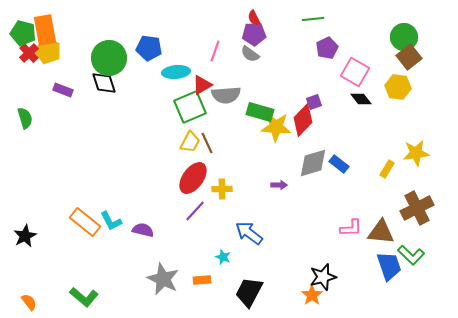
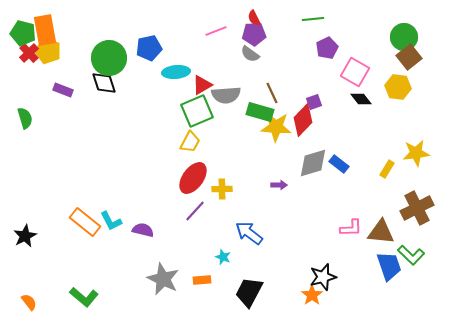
blue pentagon at (149, 48): rotated 20 degrees counterclockwise
pink line at (215, 51): moved 1 px right, 20 px up; rotated 50 degrees clockwise
green square at (190, 107): moved 7 px right, 4 px down
brown line at (207, 143): moved 65 px right, 50 px up
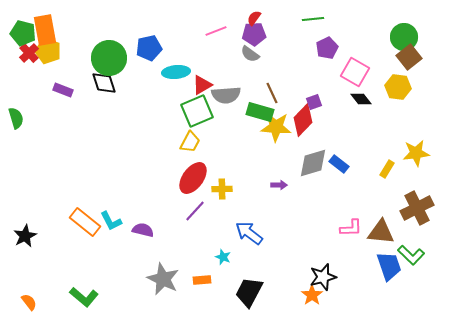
red semicircle at (254, 18): rotated 63 degrees clockwise
green semicircle at (25, 118): moved 9 px left
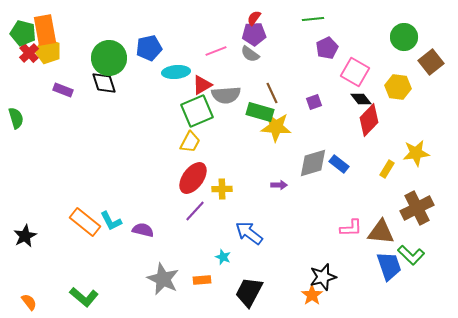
pink line at (216, 31): moved 20 px down
brown square at (409, 57): moved 22 px right, 5 px down
red diamond at (303, 120): moved 66 px right
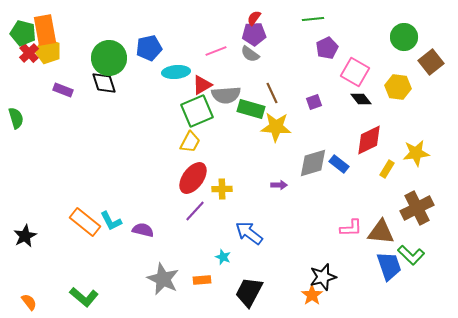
green rectangle at (260, 112): moved 9 px left, 3 px up
red diamond at (369, 120): moved 20 px down; rotated 20 degrees clockwise
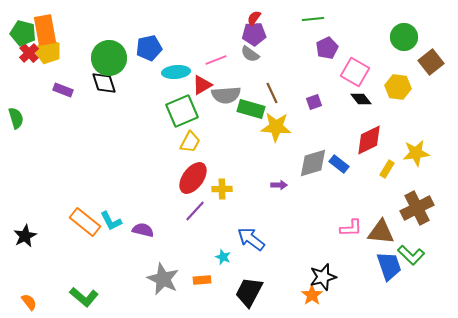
pink line at (216, 51): moved 9 px down
green square at (197, 111): moved 15 px left
blue arrow at (249, 233): moved 2 px right, 6 px down
